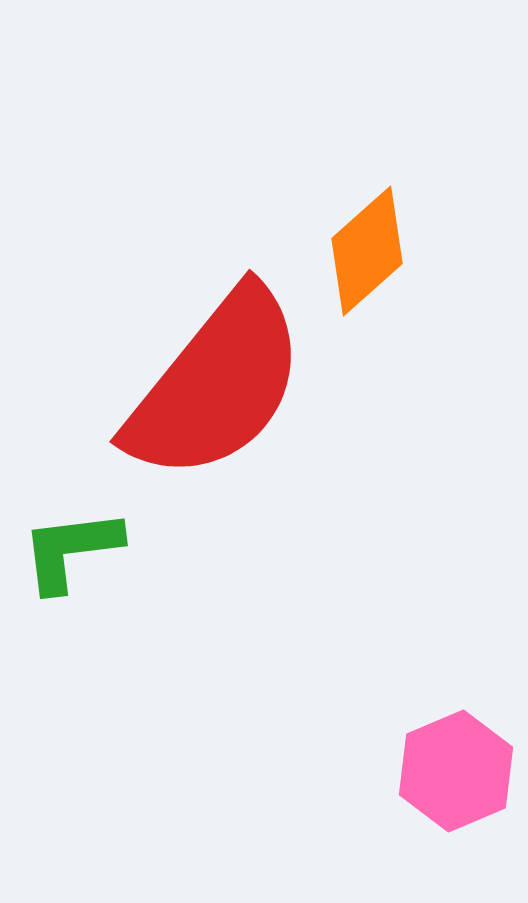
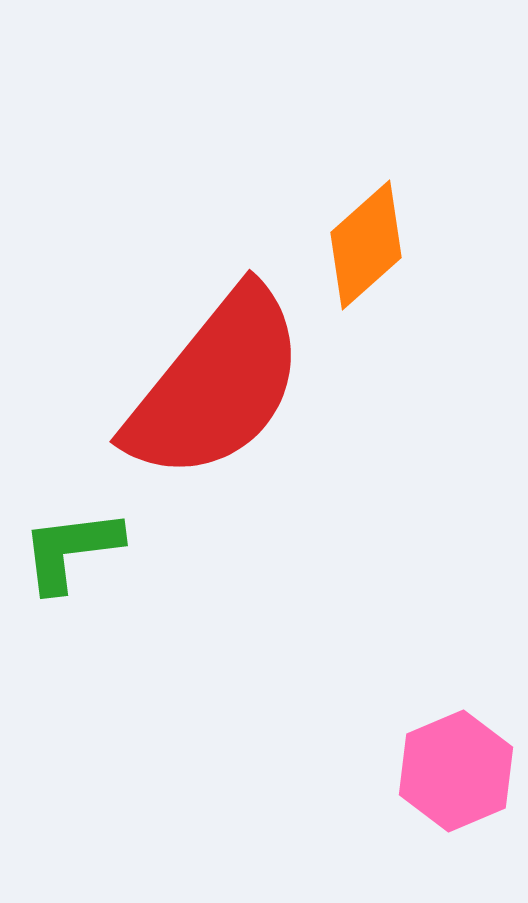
orange diamond: moved 1 px left, 6 px up
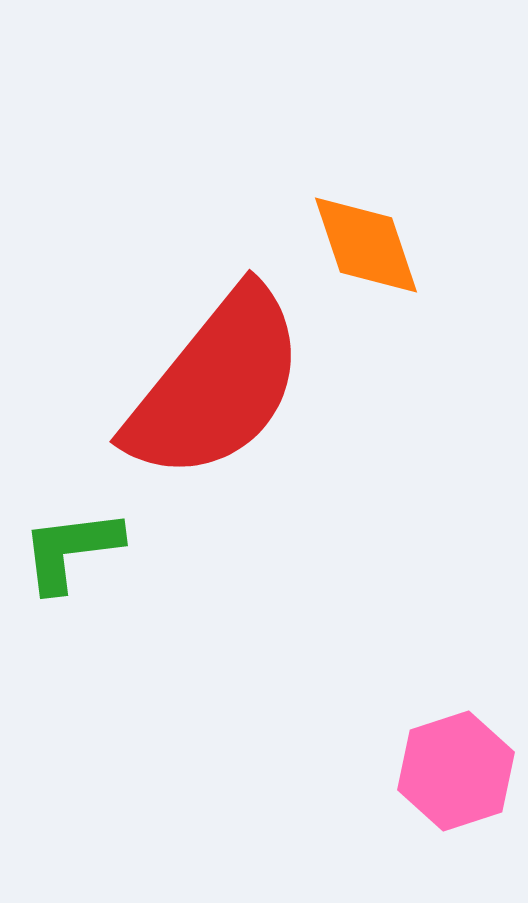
orange diamond: rotated 67 degrees counterclockwise
pink hexagon: rotated 5 degrees clockwise
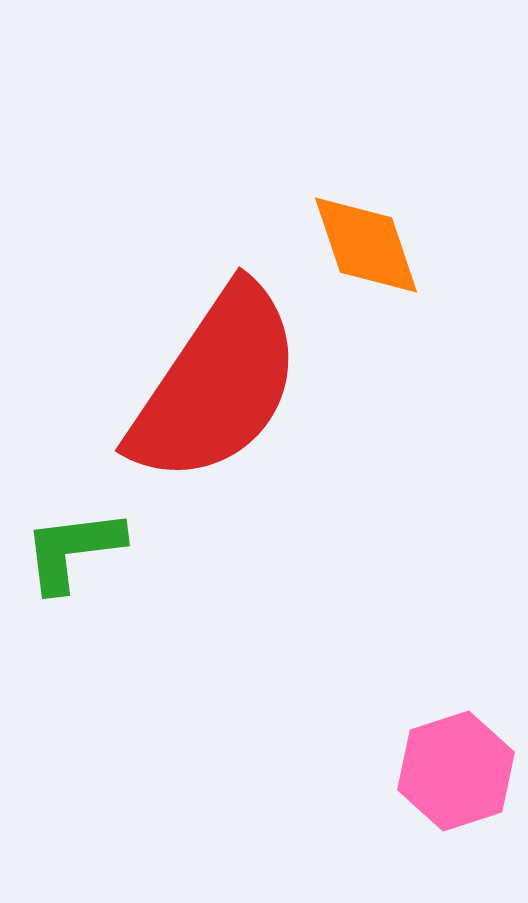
red semicircle: rotated 5 degrees counterclockwise
green L-shape: moved 2 px right
